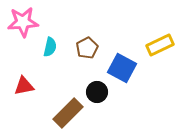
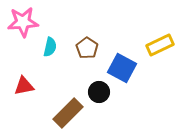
brown pentagon: rotated 10 degrees counterclockwise
black circle: moved 2 px right
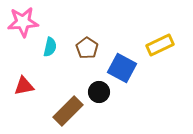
brown rectangle: moved 2 px up
